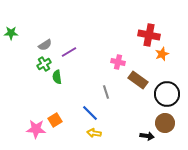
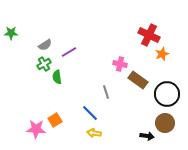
red cross: rotated 15 degrees clockwise
pink cross: moved 2 px right, 2 px down
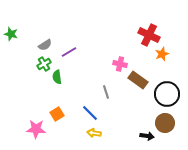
green star: moved 1 px down; rotated 16 degrees clockwise
orange square: moved 2 px right, 6 px up
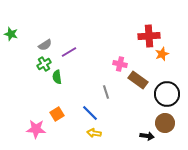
red cross: moved 1 px down; rotated 30 degrees counterclockwise
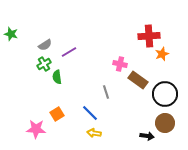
black circle: moved 2 px left
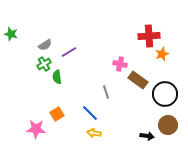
brown circle: moved 3 px right, 2 px down
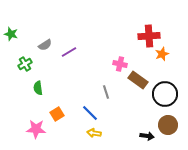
green cross: moved 19 px left
green semicircle: moved 19 px left, 11 px down
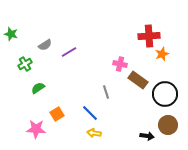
green semicircle: rotated 64 degrees clockwise
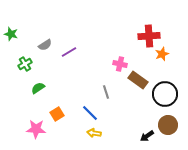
black arrow: rotated 136 degrees clockwise
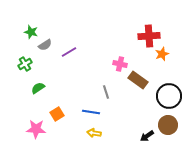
green star: moved 20 px right, 2 px up
black circle: moved 4 px right, 2 px down
blue line: moved 1 px right, 1 px up; rotated 36 degrees counterclockwise
